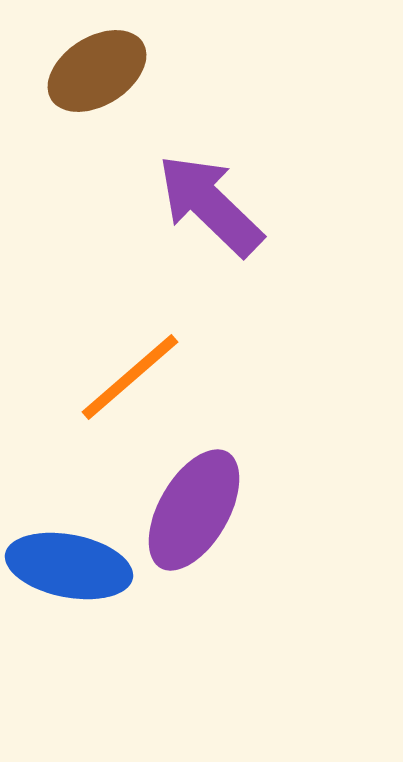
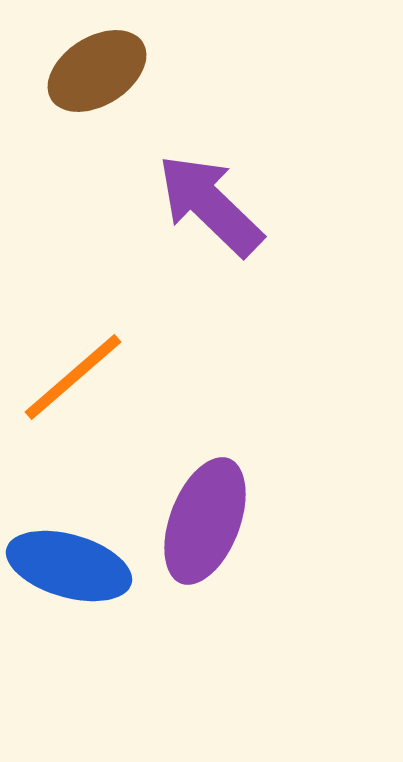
orange line: moved 57 px left
purple ellipse: moved 11 px right, 11 px down; rotated 9 degrees counterclockwise
blue ellipse: rotated 5 degrees clockwise
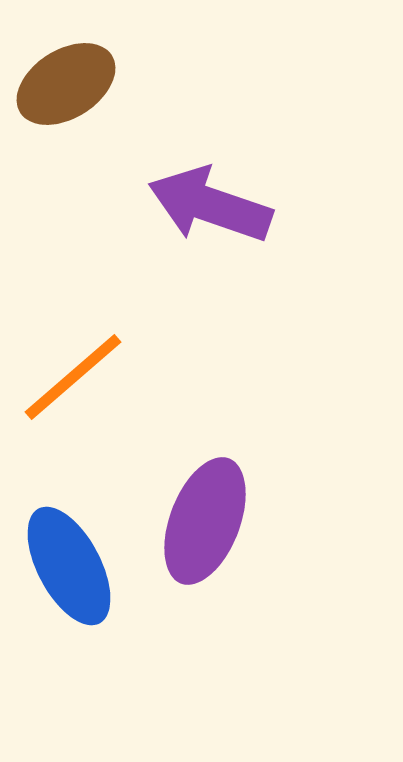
brown ellipse: moved 31 px left, 13 px down
purple arrow: rotated 25 degrees counterclockwise
blue ellipse: rotated 46 degrees clockwise
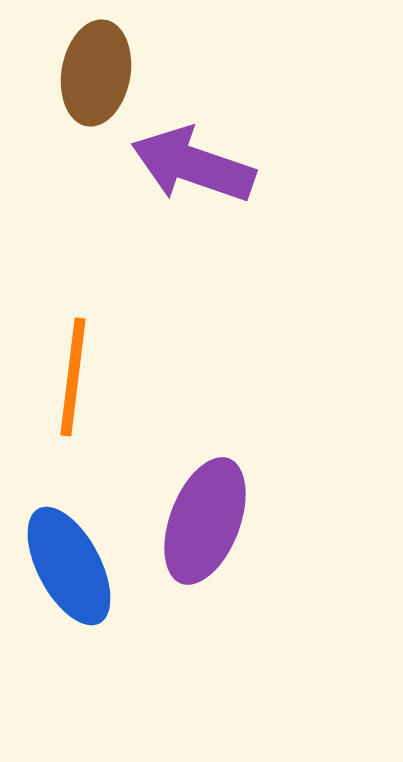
brown ellipse: moved 30 px right, 11 px up; rotated 48 degrees counterclockwise
purple arrow: moved 17 px left, 40 px up
orange line: rotated 42 degrees counterclockwise
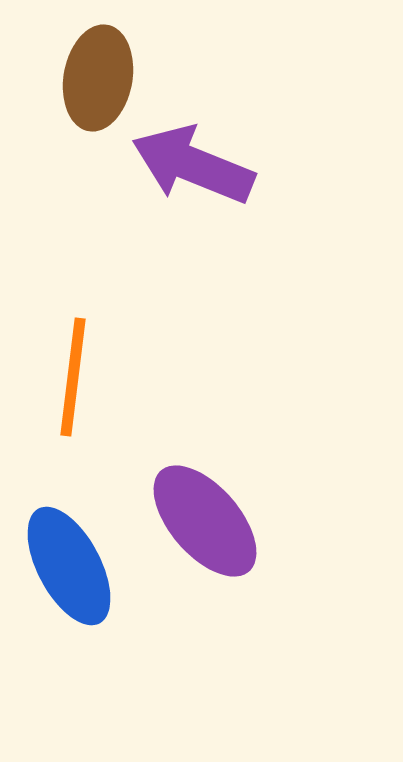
brown ellipse: moved 2 px right, 5 px down
purple arrow: rotated 3 degrees clockwise
purple ellipse: rotated 62 degrees counterclockwise
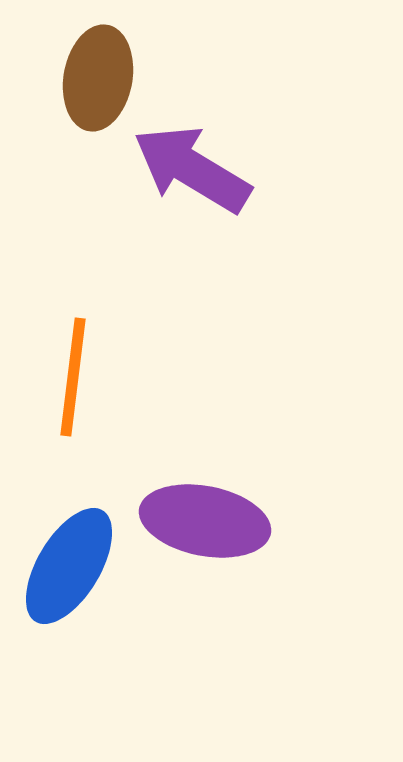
purple arrow: moved 1 px left, 4 px down; rotated 9 degrees clockwise
purple ellipse: rotated 38 degrees counterclockwise
blue ellipse: rotated 59 degrees clockwise
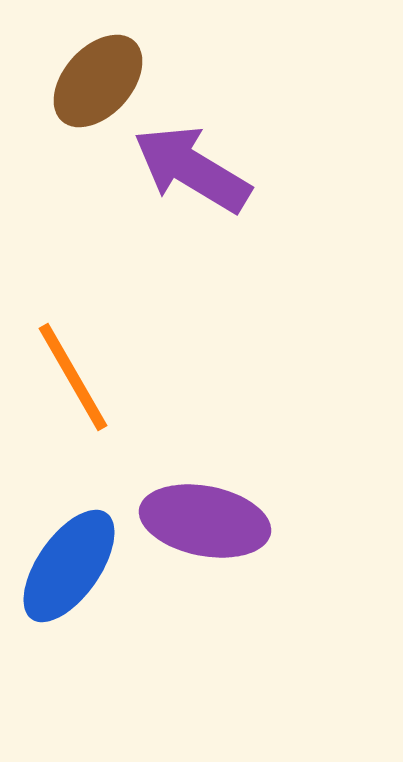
brown ellipse: moved 3 px down; rotated 32 degrees clockwise
orange line: rotated 37 degrees counterclockwise
blue ellipse: rotated 4 degrees clockwise
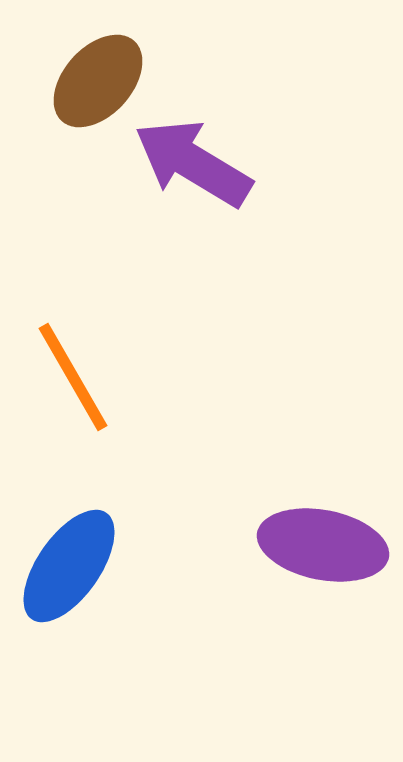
purple arrow: moved 1 px right, 6 px up
purple ellipse: moved 118 px right, 24 px down
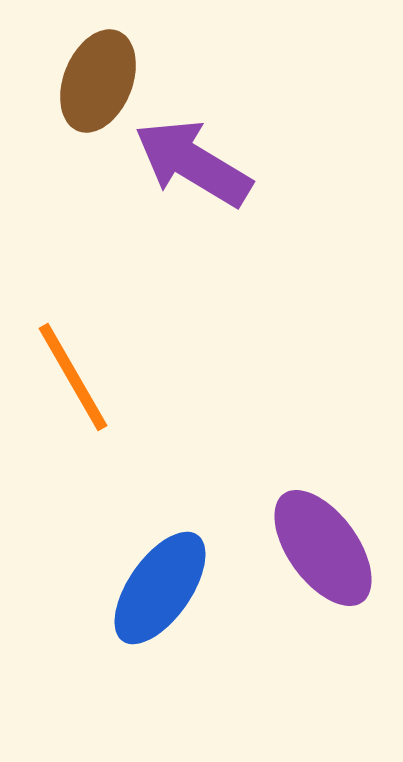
brown ellipse: rotated 20 degrees counterclockwise
purple ellipse: moved 3 px down; rotated 43 degrees clockwise
blue ellipse: moved 91 px right, 22 px down
